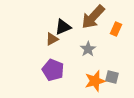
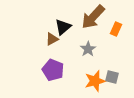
black triangle: rotated 18 degrees counterclockwise
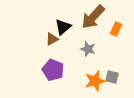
gray star: rotated 21 degrees counterclockwise
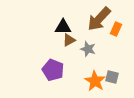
brown arrow: moved 6 px right, 2 px down
black triangle: rotated 42 degrees clockwise
brown triangle: moved 17 px right, 1 px down
orange star: rotated 25 degrees counterclockwise
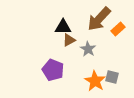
orange rectangle: moved 2 px right; rotated 24 degrees clockwise
gray star: rotated 14 degrees clockwise
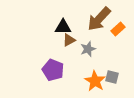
gray star: rotated 21 degrees clockwise
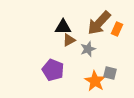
brown arrow: moved 4 px down
orange rectangle: moved 1 px left; rotated 24 degrees counterclockwise
gray square: moved 2 px left, 4 px up
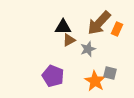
purple pentagon: moved 6 px down
